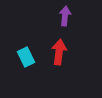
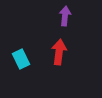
cyan rectangle: moved 5 px left, 2 px down
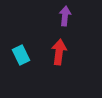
cyan rectangle: moved 4 px up
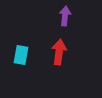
cyan rectangle: rotated 36 degrees clockwise
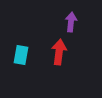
purple arrow: moved 6 px right, 6 px down
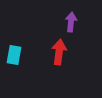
cyan rectangle: moved 7 px left
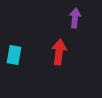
purple arrow: moved 4 px right, 4 px up
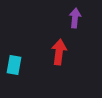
cyan rectangle: moved 10 px down
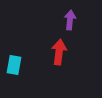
purple arrow: moved 5 px left, 2 px down
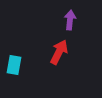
red arrow: rotated 20 degrees clockwise
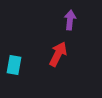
red arrow: moved 1 px left, 2 px down
